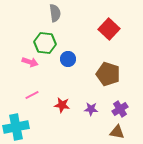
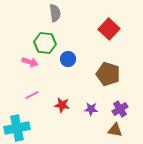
cyan cross: moved 1 px right, 1 px down
brown triangle: moved 2 px left, 2 px up
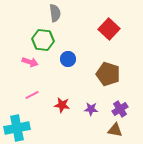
green hexagon: moved 2 px left, 3 px up
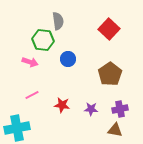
gray semicircle: moved 3 px right, 8 px down
brown pentagon: moved 2 px right; rotated 20 degrees clockwise
purple cross: rotated 21 degrees clockwise
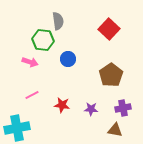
brown pentagon: moved 1 px right, 1 px down
purple cross: moved 3 px right, 1 px up
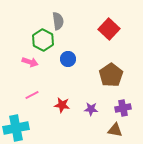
green hexagon: rotated 20 degrees clockwise
cyan cross: moved 1 px left
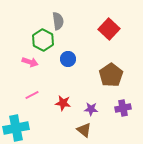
red star: moved 1 px right, 2 px up
brown triangle: moved 31 px left; rotated 28 degrees clockwise
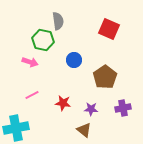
red square: rotated 20 degrees counterclockwise
green hexagon: rotated 15 degrees counterclockwise
blue circle: moved 6 px right, 1 px down
brown pentagon: moved 6 px left, 2 px down
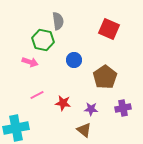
pink line: moved 5 px right
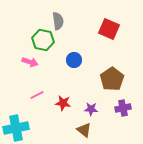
brown pentagon: moved 7 px right, 2 px down
